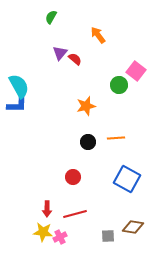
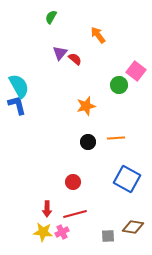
blue L-shape: rotated 105 degrees counterclockwise
red circle: moved 5 px down
pink cross: moved 2 px right, 5 px up
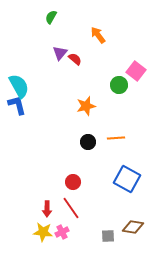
red line: moved 4 px left, 6 px up; rotated 70 degrees clockwise
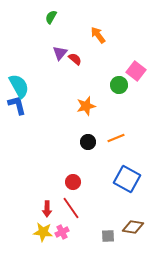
orange line: rotated 18 degrees counterclockwise
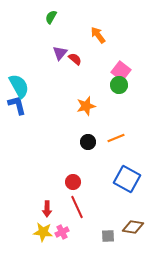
pink square: moved 15 px left
red line: moved 6 px right, 1 px up; rotated 10 degrees clockwise
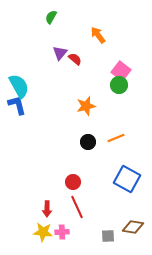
pink cross: rotated 24 degrees clockwise
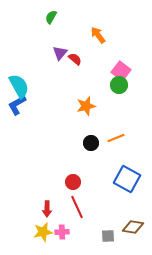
blue L-shape: rotated 105 degrees counterclockwise
black circle: moved 3 px right, 1 px down
yellow star: rotated 18 degrees counterclockwise
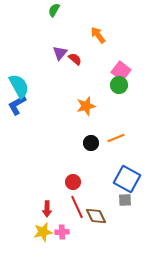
green semicircle: moved 3 px right, 7 px up
brown diamond: moved 37 px left, 11 px up; rotated 55 degrees clockwise
gray square: moved 17 px right, 36 px up
